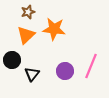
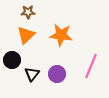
brown star: rotated 16 degrees clockwise
orange star: moved 7 px right, 6 px down
purple circle: moved 8 px left, 3 px down
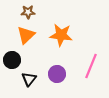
black triangle: moved 3 px left, 5 px down
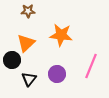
brown star: moved 1 px up
orange triangle: moved 8 px down
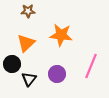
black circle: moved 4 px down
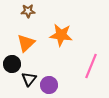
purple circle: moved 8 px left, 11 px down
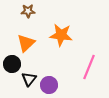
pink line: moved 2 px left, 1 px down
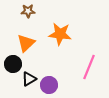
orange star: moved 1 px left, 1 px up
black circle: moved 1 px right
black triangle: rotated 21 degrees clockwise
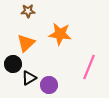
black triangle: moved 1 px up
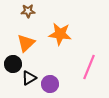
purple circle: moved 1 px right, 1 px up
